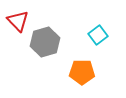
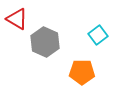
red triangle: moved 1 px left, 2 px up; rotated 15 degrees counterclockwise
gray hexagon: rotated 20 degrees counterclockwise
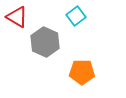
red triangle: moved 2 px up
cyan square: moved 22 px left, 19 px up
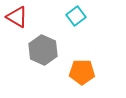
gray hexagon: moved 2 px left, 8 px down
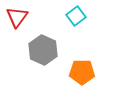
red triangle: rotated 35 degrees clockwise
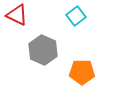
red triangle: moved 2 px up; rotated 40 degrees counterclockwise
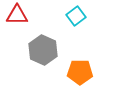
red triangle: rotated 25 degrees counterclockwise
orange pentagon: moved 2 px left
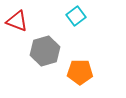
red triangle: moved 6 px down; rotated 20 degrees clockwise
gray hexagon: moved 2 px right, 1 px down; rotated 20 degrees clockwise
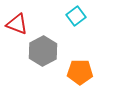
red triangle: moved 3 px down
gray hexagon: moved 2 px left; rotated 12 degrees counterclockwise
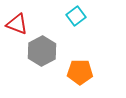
gray hexagon: moved 1 px left
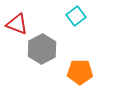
gray hexagon: moved 2 px up
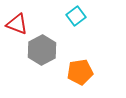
gray hexagon: moved 1 px down
orange pentagon: rotated 10 degrees counterclockwise
